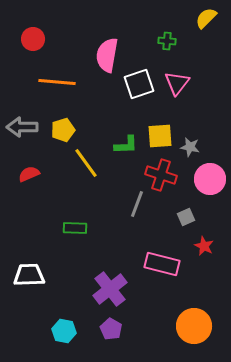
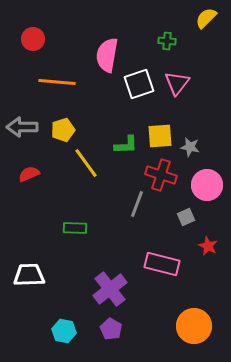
pink circle: moved 3 px left, 6 px down
red star: moved 4 px right
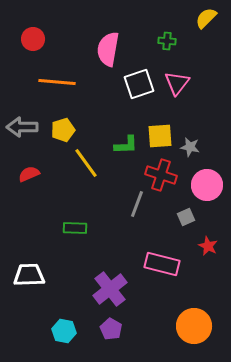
pink semicircle: moved 1 px right, 6 px up
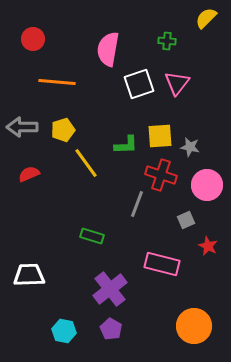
gray square: moved 3 px down
green rectangle: moved 17 px right, 8 px down; rotated 15 degrees clockwise
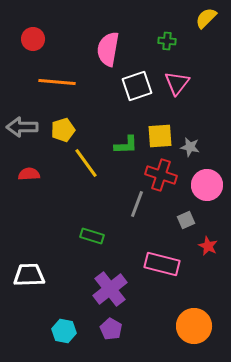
white square: moved 2 px left, 2 px down
red semicircle: rotated 20 degrees clockwise
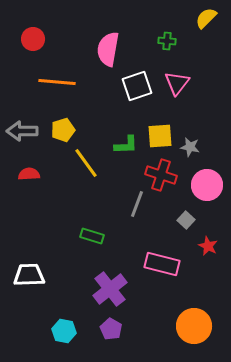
gray arrow: moved 4 px down
gray square: rotated 24 degrees counterclockwise
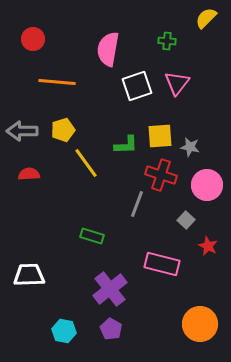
orange circle: moved 6 px right, 2 px up
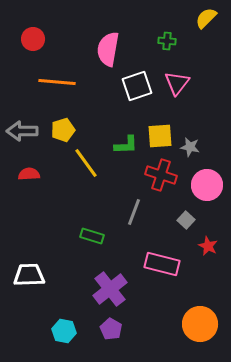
gray line: moved 3 px left, 8 px down
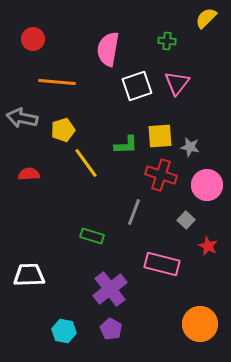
gray arrow: moved 13 px up; rotated 12 degrees clockwise
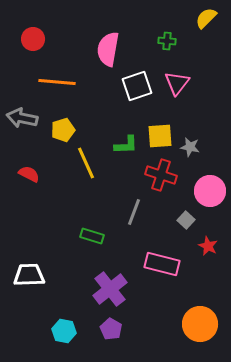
yellow line: rotated 12 degrees clockwise
red semicircle: rotated 30 degrees clockwise
pink circle: moved 3 px right, 6 px down
